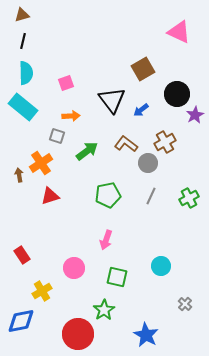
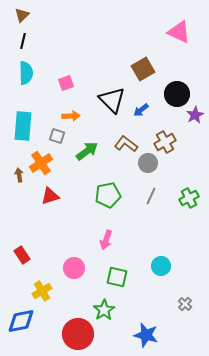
brown triangle: rotated 28 degrees counterclockwise
black triangle: rotated 8 degrees counterclockwise
cyan rectangle: moved 19 px down; rotated 56 degrees clockwise
blue star: rotated 15 degrees counterclockwise
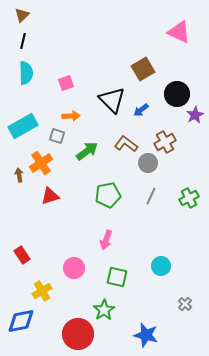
cyan rectangle: rotated 56 degrees clockwise
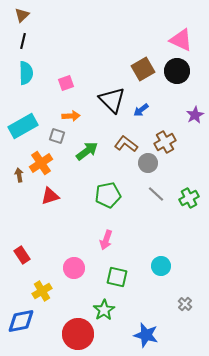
pink triangle: moved 2 px right, 8 px down
black circle: moved 23 px up
gray line: moved 5 px right, 2 px up; rotated 72 degrees counterclockwise
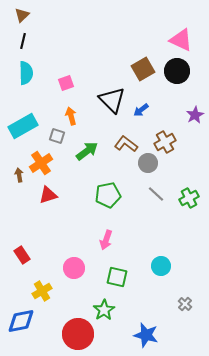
orange arrow: rotated 102 degrees counterclockwise
red triangle: moved 2 px left, 1 px up
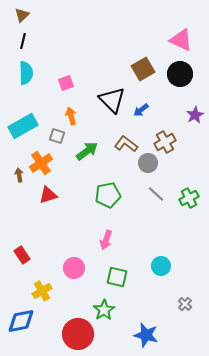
black circle: moved 3 px right, 3 px down
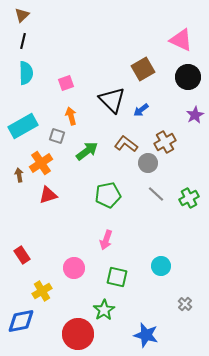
black circle: moved 8 px right, 3 px down
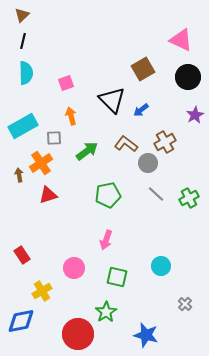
gray square: moved 3 px left, 2 px down; rotated 21 degrees counterclockwise
green star: moved 2 px right, 2 px down
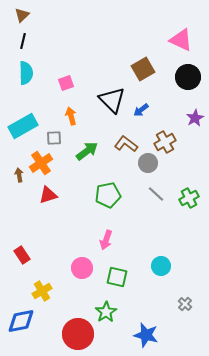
purple star: moved 3 px down
pink circle: moved 8 px right
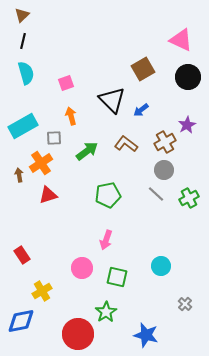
cyan semicircle: rotated 15 degrees counterclockwise
purple star: moved 8 px left, 7 px down
gray circle: moved 16 px right, 7 px down
